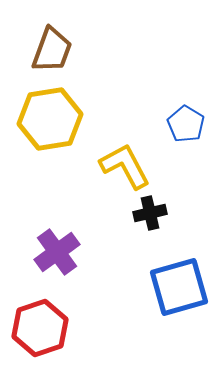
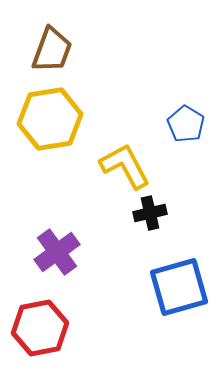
red hexagon: rotated 8 degrees clockwise
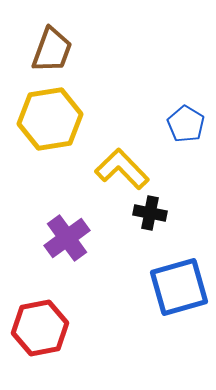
yellow L-shape: moved 3 px left, 3 px down; rotated 16 degrees counterclockwise
black cross: rotated 24 degrees clockwise
purple cross: moved 10 px right, 14 px up
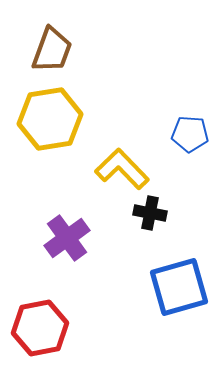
blue pentagon: moved 4 px right, 10 px down; rotated 27 degrees counterclockwise
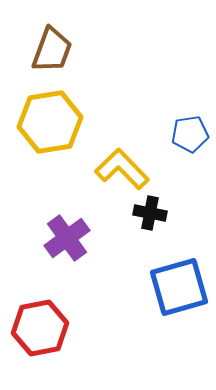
yellow hexagon: moved 3 px down
blue pentagon: rotated 12 degrees counterclockwise
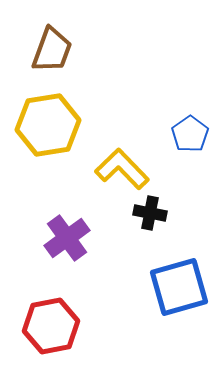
yellow hexagon: moved 2 px left, 3 px down
blue pentagon: rotated 27 degrees counterclockwise
red hexagon: moved 11 px right, 2 px up
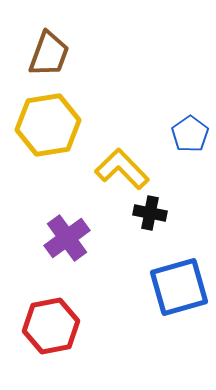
brown trapezoid: moved 3 px left, 4 px down
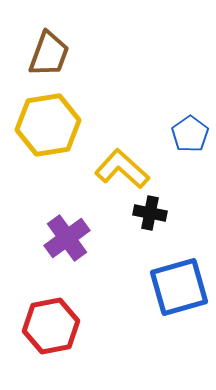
yellow L-shape: rotated 4 degrees counterclockwise
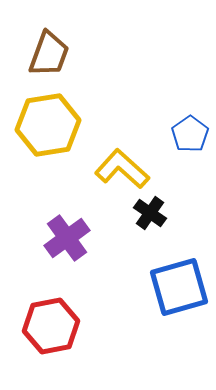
black cross: rotated 24 degrees clockwise
